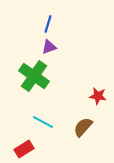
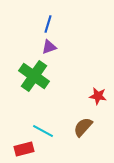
cyan line: moved 9 px down
red rectangle: rotated 18 degrees clockwise
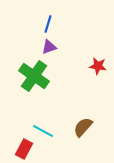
red star: moved 30 px up
red rectangle: rotated 48 degrees counterclockwise
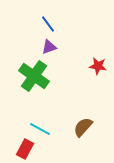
blue line: rotated 54 degrees counterclockwise
cyan line: moved 3 px left, 2 px up
red rectangle: moved 1 px right
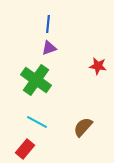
blue line: rotated 42 degrees clockwise
purple triangle: moved 1 px down
green cross: moved 2 px right, 4 px down
cyan line: moved 3 px left, 7 px up
red rectangle: rotated 12 degrees clockwise
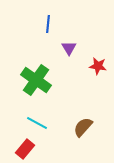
purple triangle: moved 20 px right; rotated 42 degrees counterclockwise
cyan line: moved 1 px down
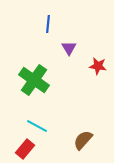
green cross: moved 2 px left
cyan line: moved 3 px down
brown semicircle: moved 13 px down
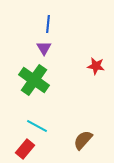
purple triangle: moved 25 px left
red star: moved 2 px left
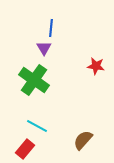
blue line: moved 3 px right, 4 px down
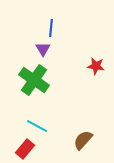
purple triangle: moved 1 px left, 1 px down
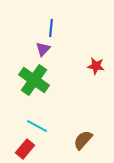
purple triangle: rotated 14 degrees clockwise
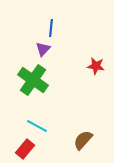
green cross: moved 1 px left
